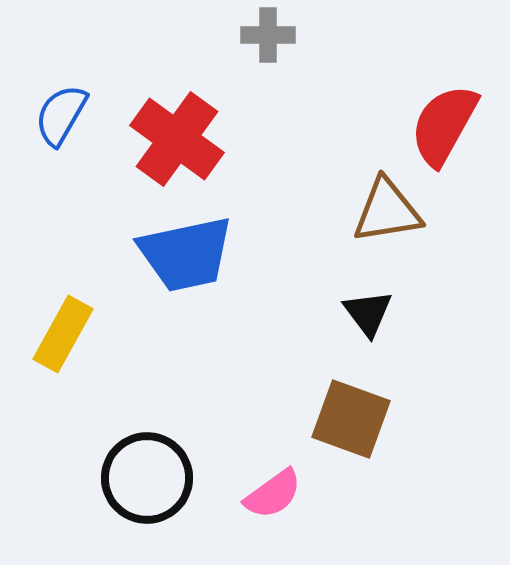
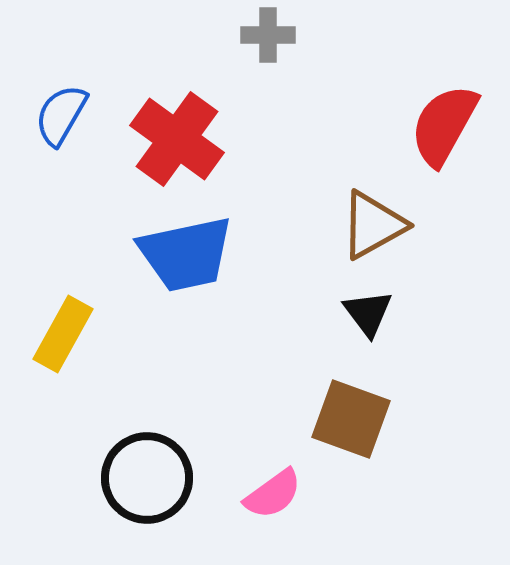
brown triangle: moved 14 px left, 14 px down; rotated 20 degrees counterclockwise
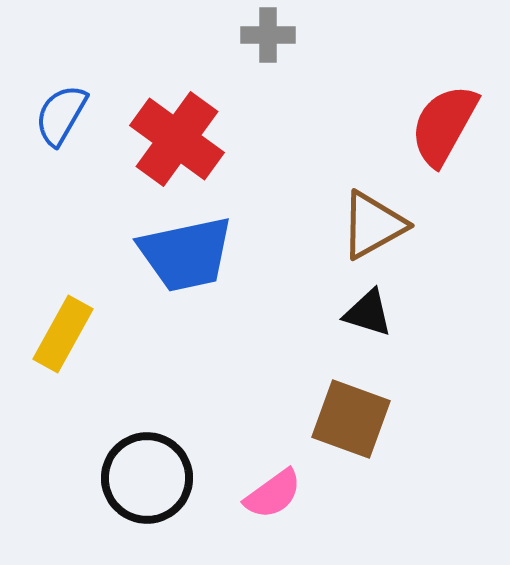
black triangle: rotated 36 degrees counterclockwise
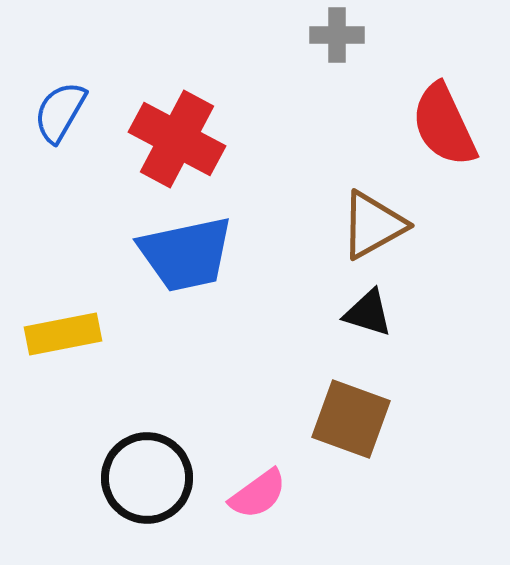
gray cross: moved 69 px right
blue semicircle: moved 1 px left, 3 px up
red semicircle: rotated 54 degrees counterclockwise
red cross: rotated 8 degrees counterclockwise
yellow rectangle: rotated 50 degrees clockwise
pink semicircle: moved 15 px left
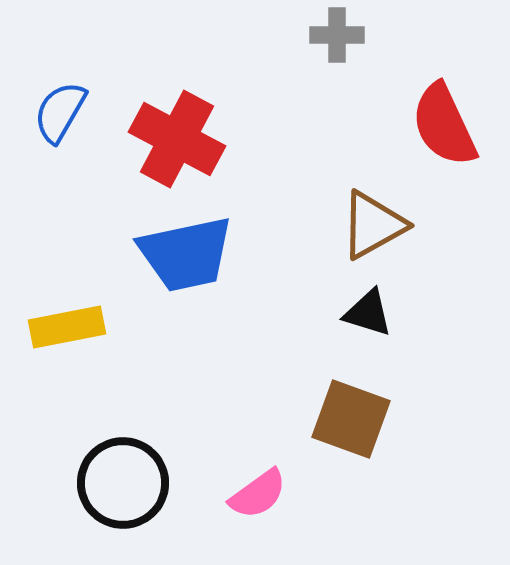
yellow rectangle: moved 4 px right, 7 px up
black circle: moved 24 px left, 5 px down
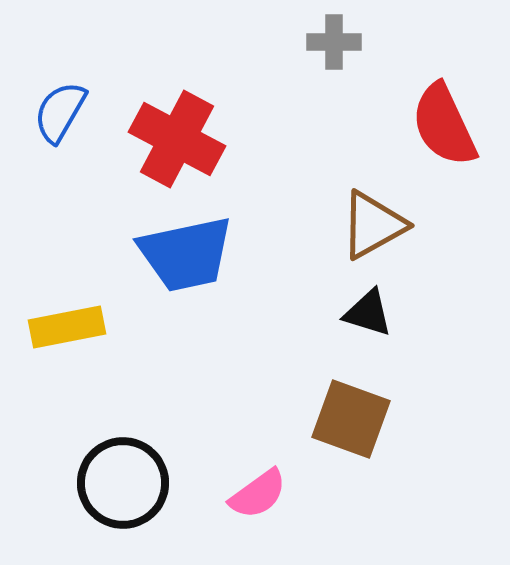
gray cross: moved 3 px left, 7 px down
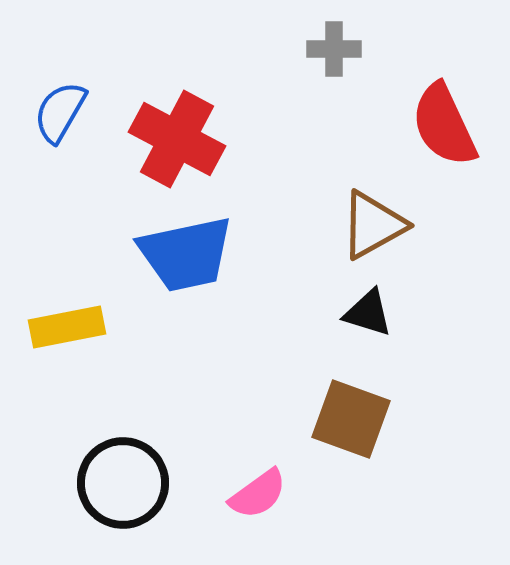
gray cross: moved 7 px down
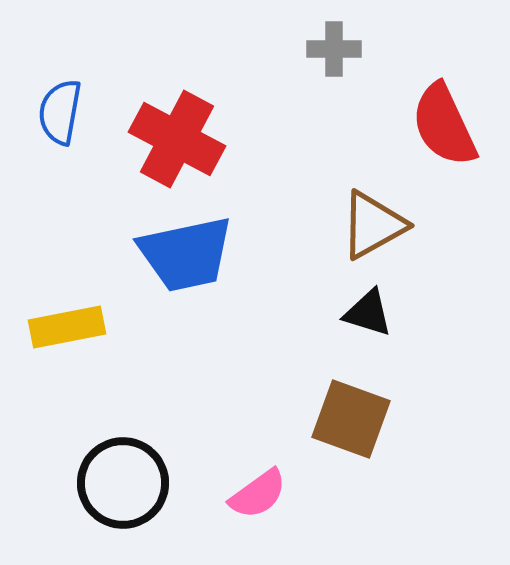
blue semicircle: rotated 20 degrees counterclockwise
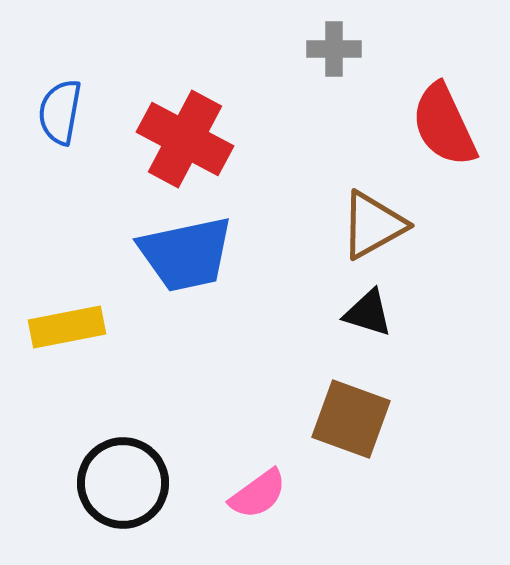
red cross: moved 8 px right
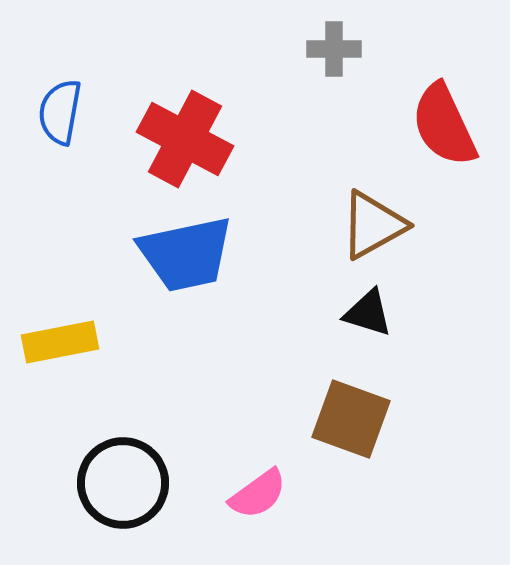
yellow rectangle: moved 7 px left, 15 px down
